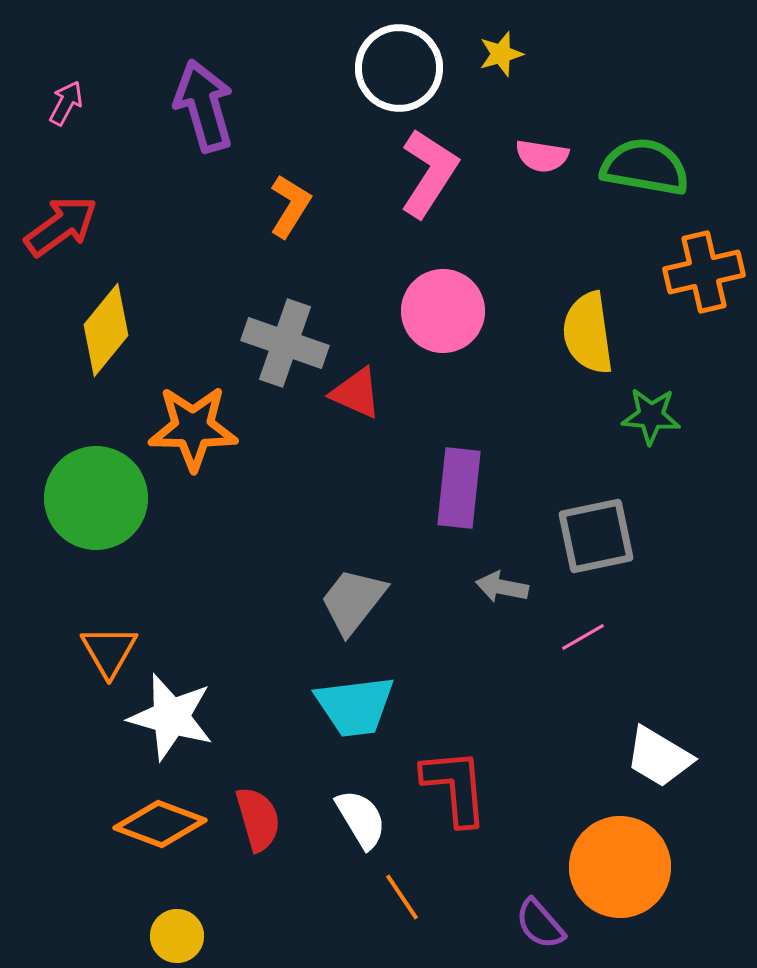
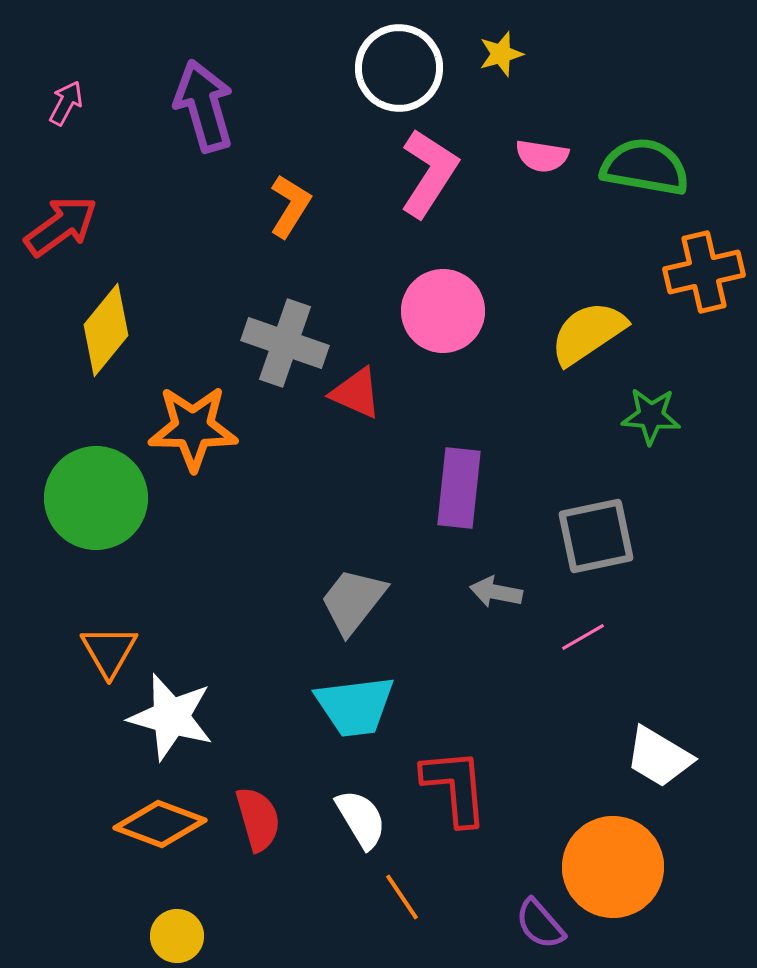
yellow semicircle: rotated 64 degrees clockwise
gray arrow: moved 6 px left, 5 px down
orange circle: moved 7 px left
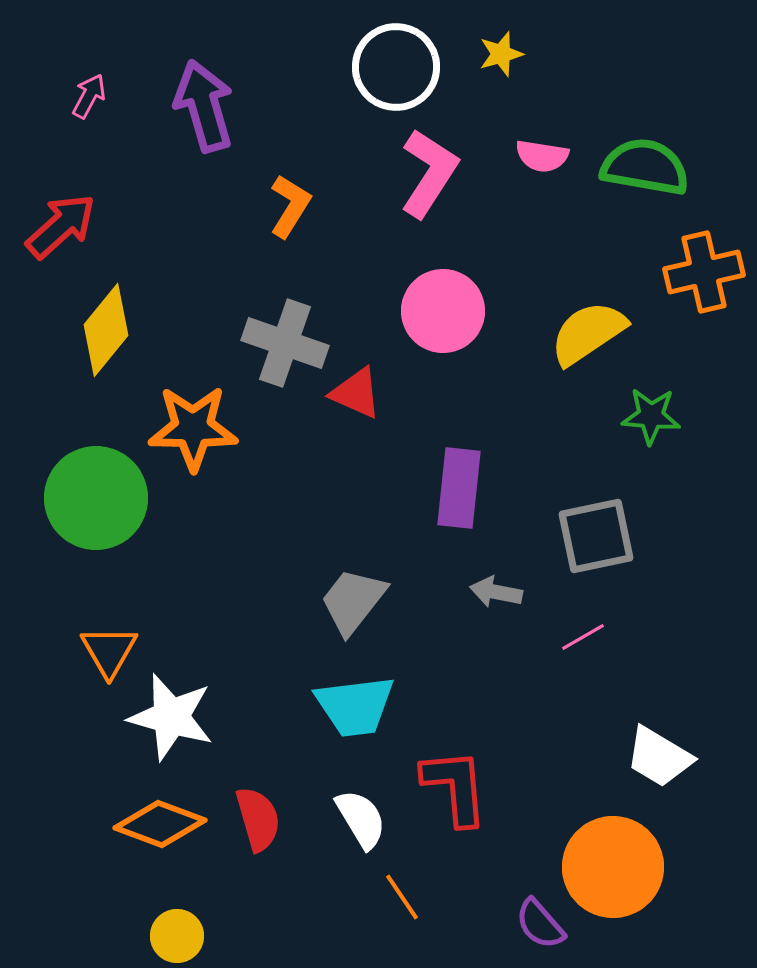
white circle: moved 3 px left, 1 px up
pink arrow: moved 23 px right, 7 px up
red arrow: rotated 6 degrees counterclockwise
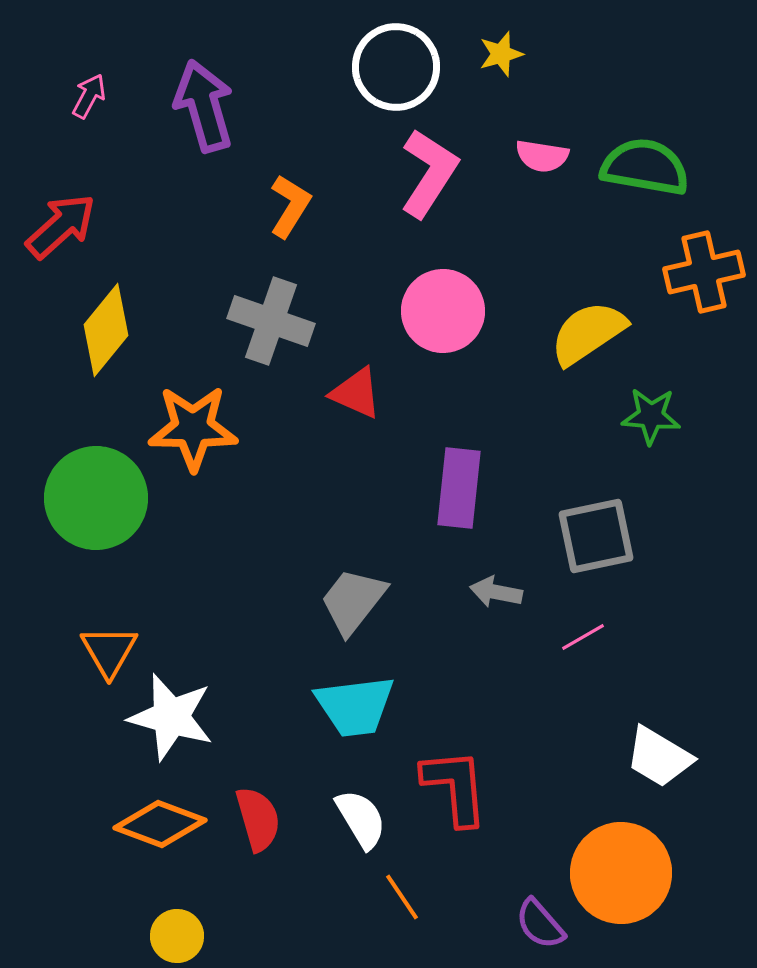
gray cross: moved 14 px left, 22 px up
orange circle: moved 8 px right, 6 px down
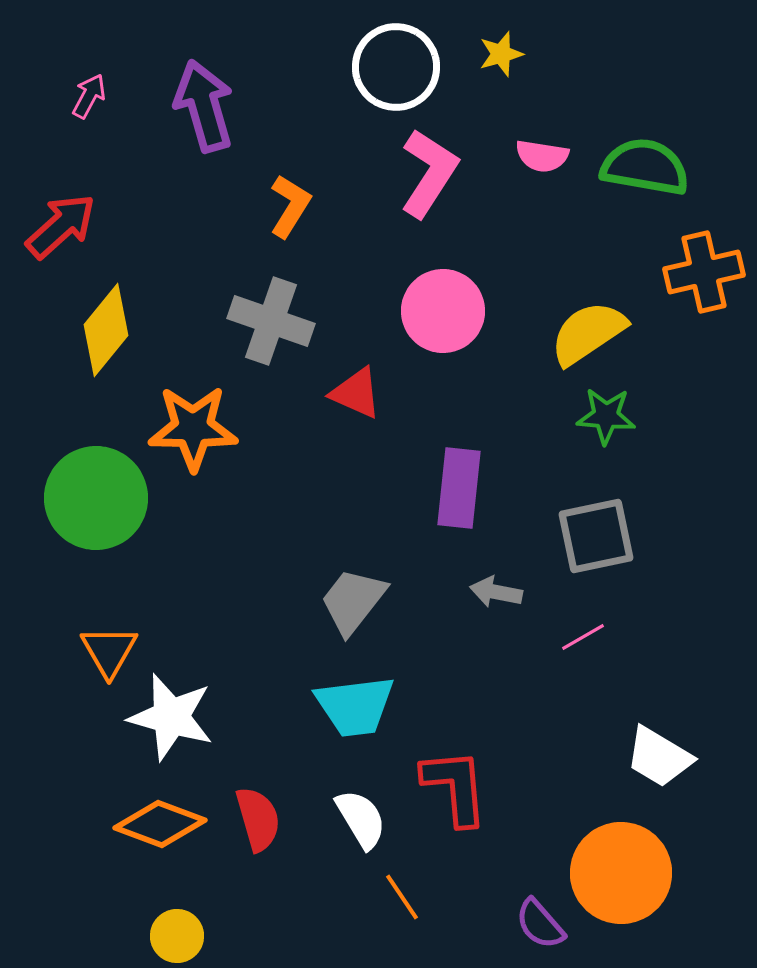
green star: moved 45 px left
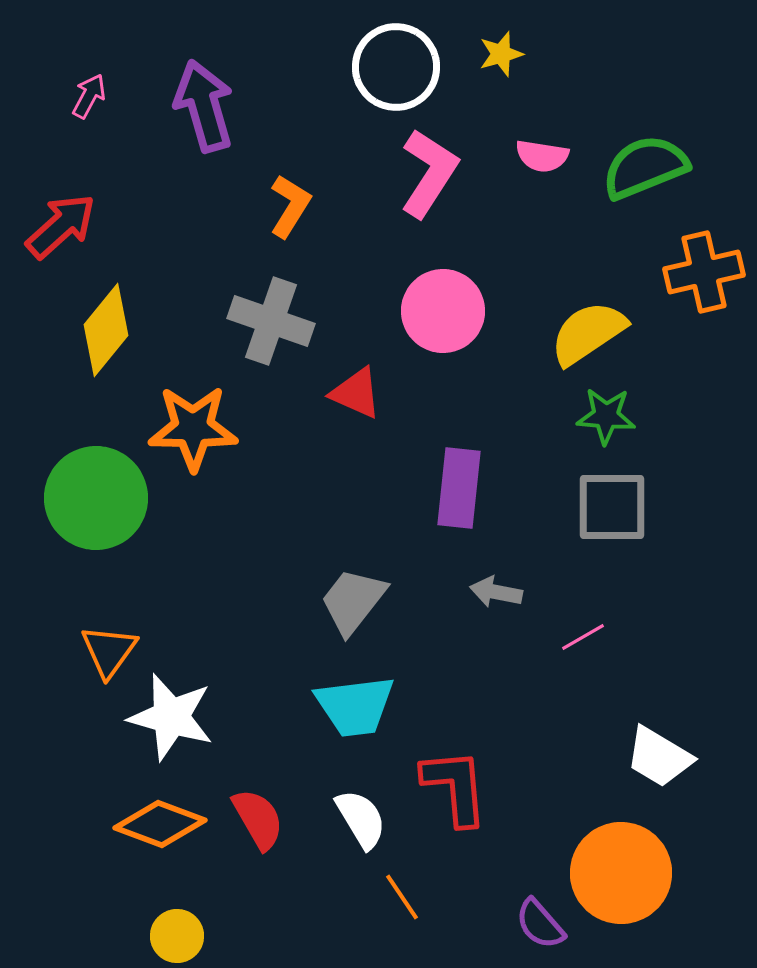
green semicircle: rotated 32 degrees counterclockwise
gray square: moved 16 px right, 29 px up; rotated 12 degrees clockwise
orange triangle: rotated 6 degrees clockwise
red semicircle: rotated 14 degrees counterclockwise
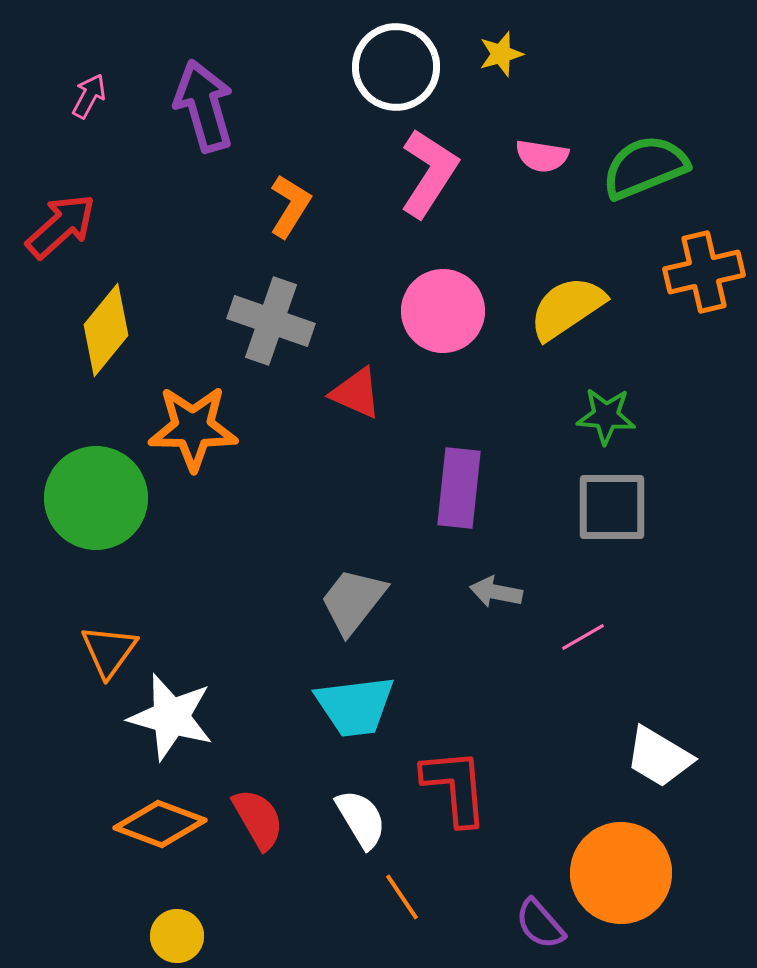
yellow semicircle: moved 21 px left, 25 px up
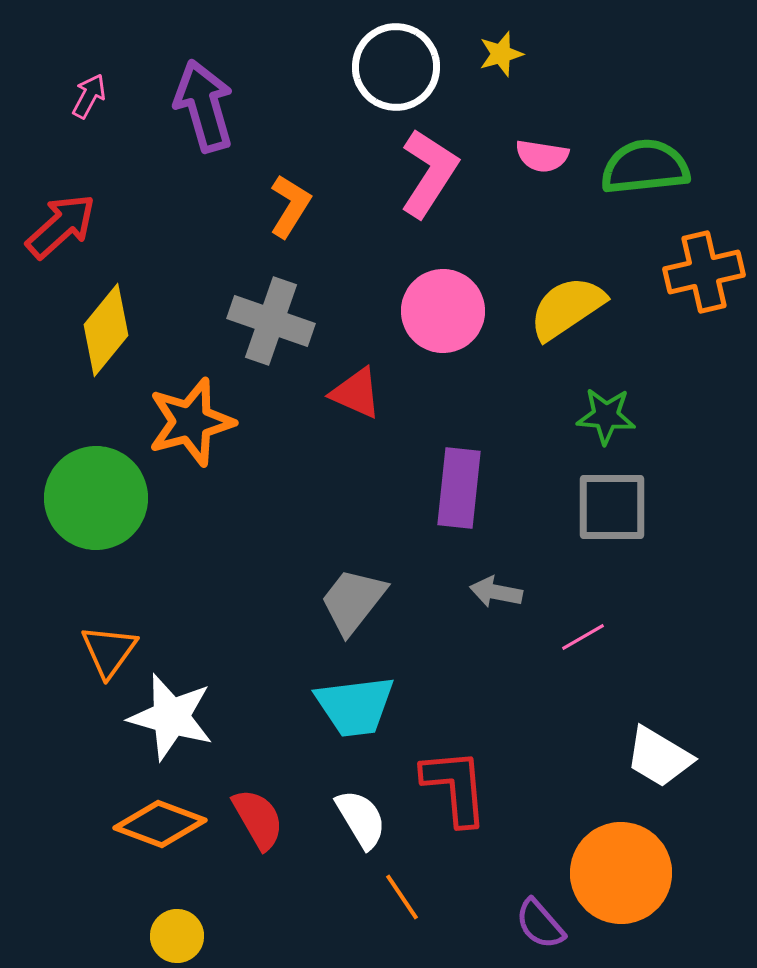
green semicircle: rotated 16 degrees clockwise
orange star: moved 2 px left, 6 px up; rotated 16 degrees counterclockwise
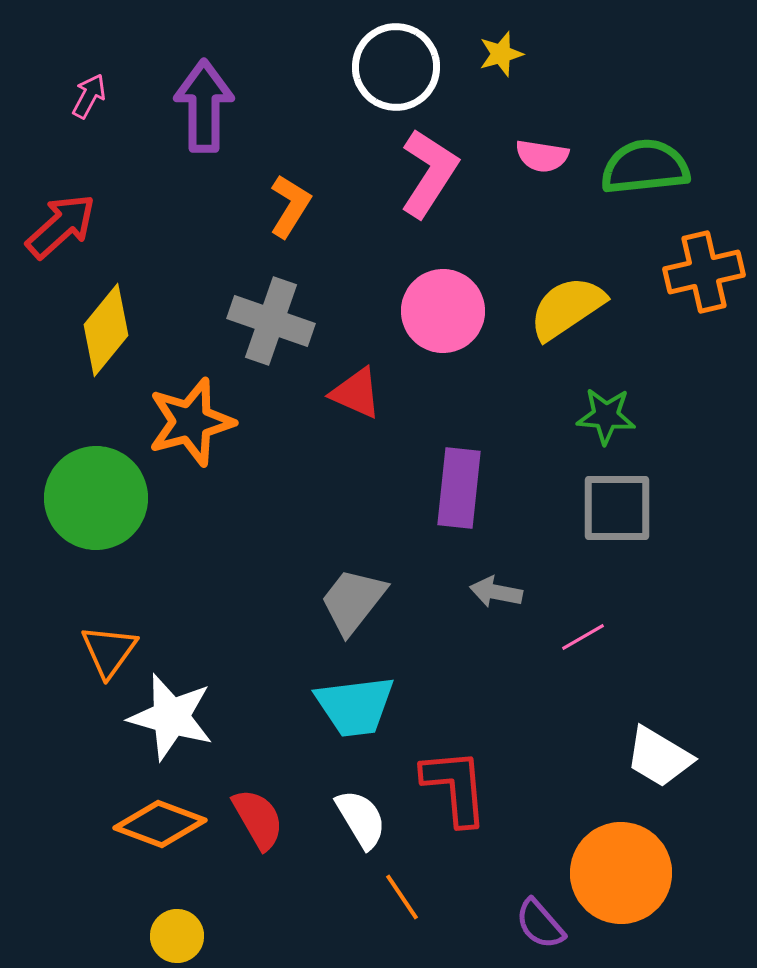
purple arrow: rotated 16 degrees clockwise
gray square: moved 5 px right, 1 px down
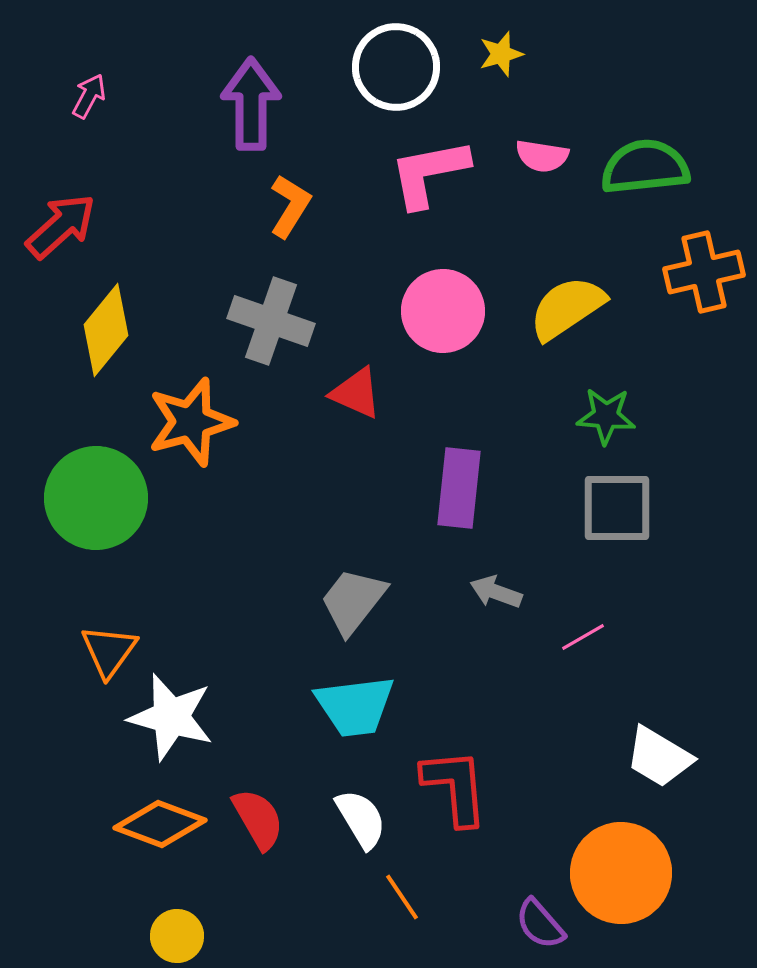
purple arrow: moved 47 px right, 2 px up
pink L-shape: rotated 134 degrees counterclockwise
gray arrow: rotated 9 degrees clockwise
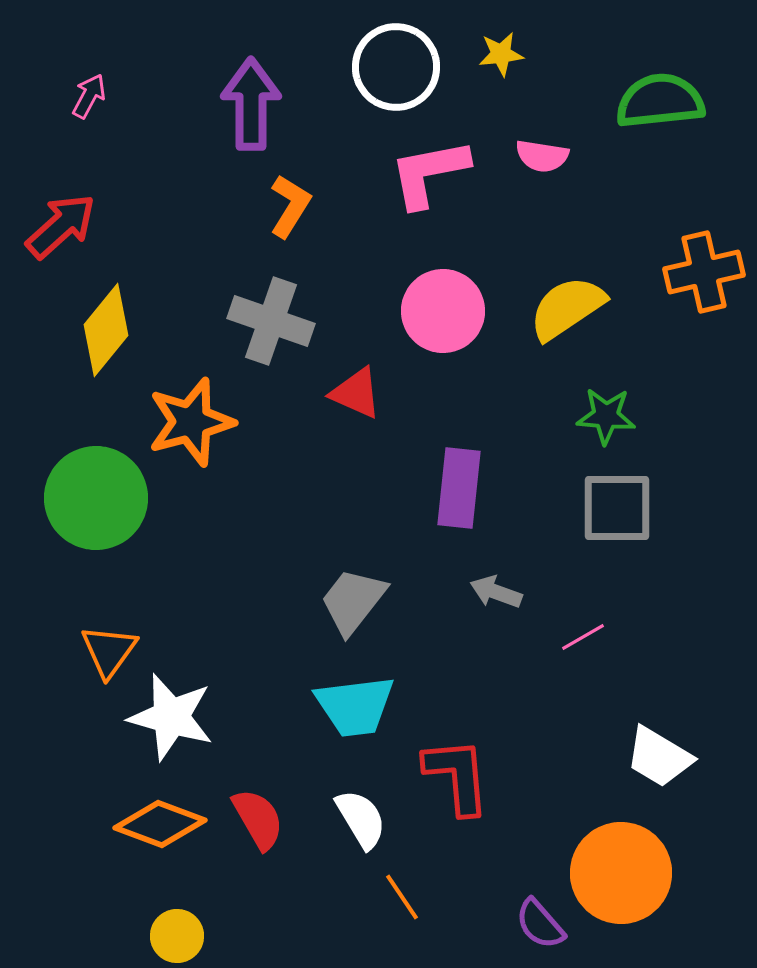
yellow star: rotated 9 degrees clockwise
green semicircle: moved 15 px right, 66 px up
red L-shape: moved 2 px right, 11 px up
